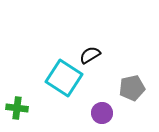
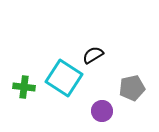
black semicircle: moved 3 px right
green cross: moved 7 px right, 21 px up
purple circle: moved 2 px up
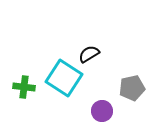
black semicircle: moved 4 px left, 1 px up
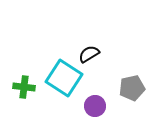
purple circle: moved 7 px left, 5 px up
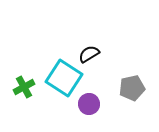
green cross: rotated 35 degrees counterclockwise
purple circle: moved 6 px left, 2 px up
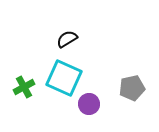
black semicircle: moved 22 px left, 15 px up
cyan square: rotated 9 degrees counterclockwise
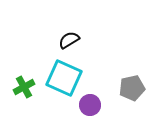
black semicircle: moved 2 px right, 1 px down
purple circle: moved 1 px right, 1 px down
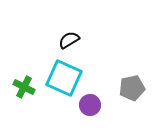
green cross: rotated 35 degrees counterclockwise
